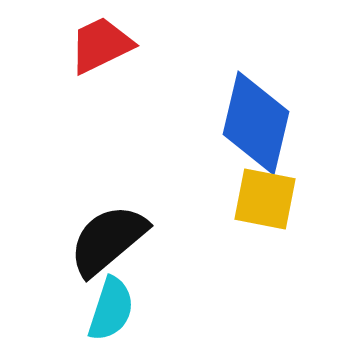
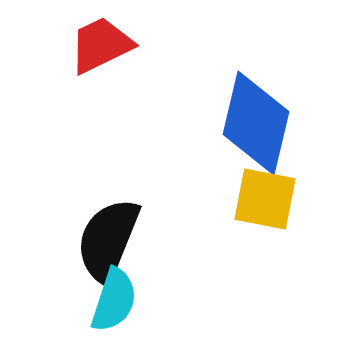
black semicircle: rotated 28 degrees counterclockwise
cyan semicircle: moved 3 px right, 9 px up
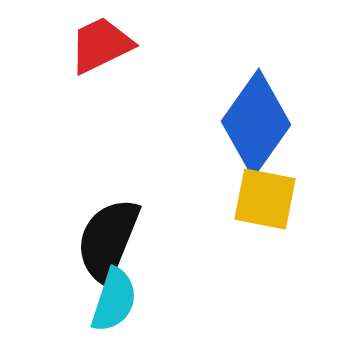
blue diamond: rotated 22 degrees clockwise
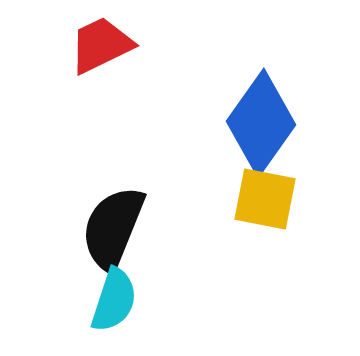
blue diamond: moved 5 px right
black semicircle: moved 5 px right, 12 px up
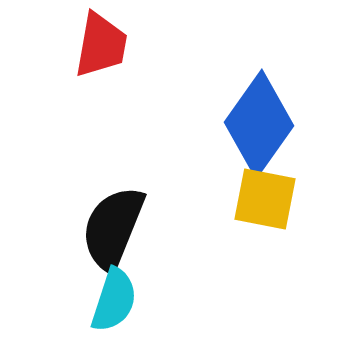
red trapezoid: rotated 126 degrees clockwise
blue diamond: moved 2 px left, 1 px down
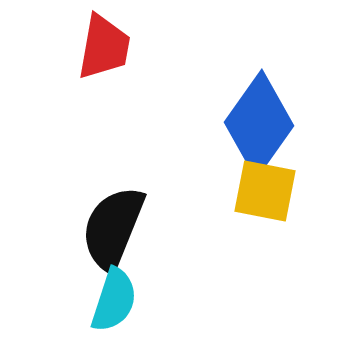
red trapezoid: moved 3 px right, 2 px down
yellow square: moved 8 px up
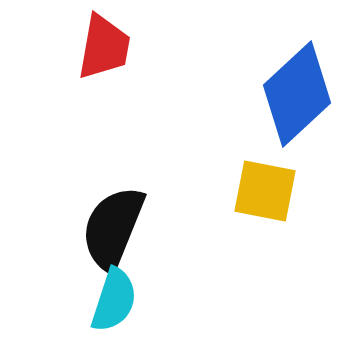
blue diamond: moved 38 px right, 30 px up; rotated 12 degrees clockwise
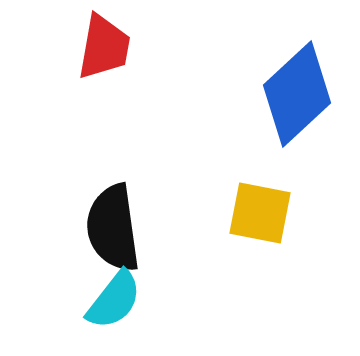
yellow square: moved 5 px left, 22 px down
black semicircle: rotated 30 degrees counterclockwise
cyan semicircle: rotated 20 degrees clockwise
